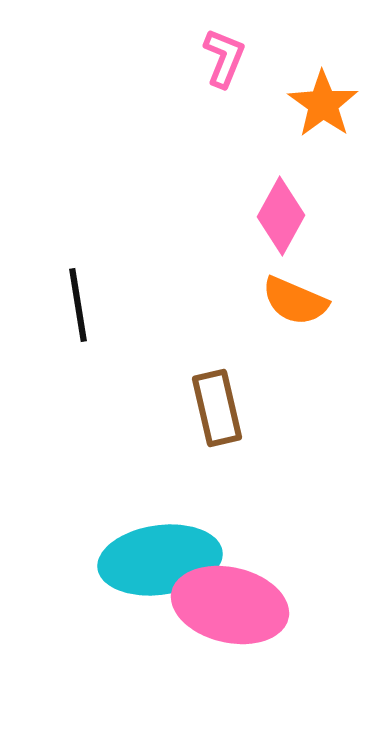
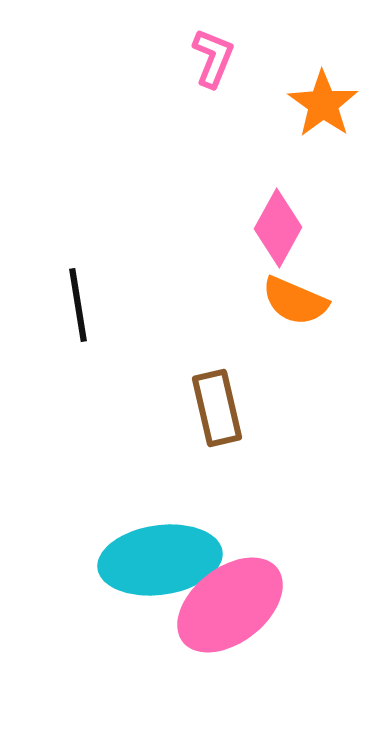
pink L-shape: moved 11 px left
pink diamond: moved 3 px left, 12 px down
pink ellipse: rotated 51 degrees counterclockwise
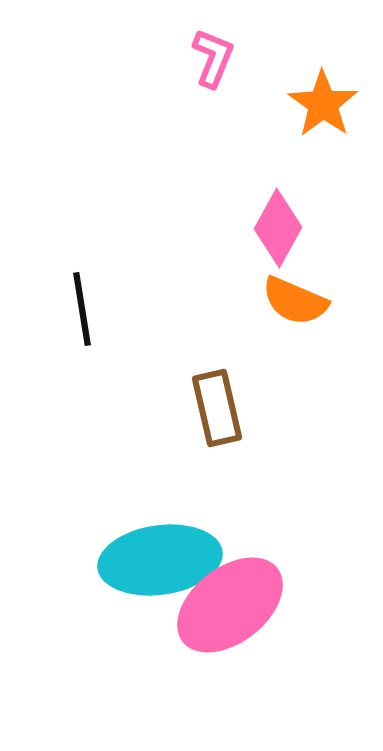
black line: moved 4 px right, 4 px down
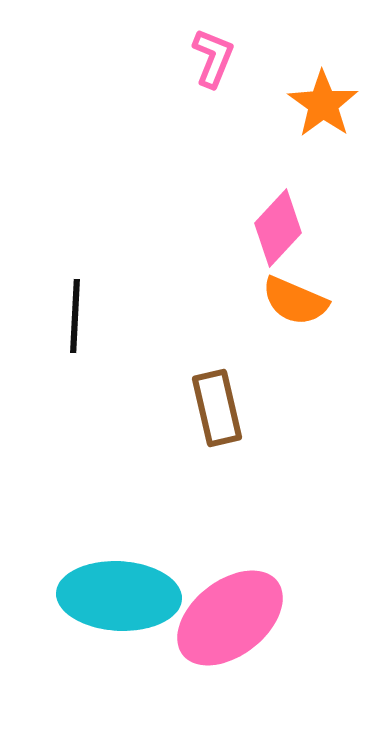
pink diamond: rotated 14 degrees clockwise
black line: moved 7 px left, 7 px down; rotated 12 degrees clockwise
cyan ellipse: moved 41 px left, 36 px down; rotated 11 degrees clockwise
pink ellipse: moved 13 px down
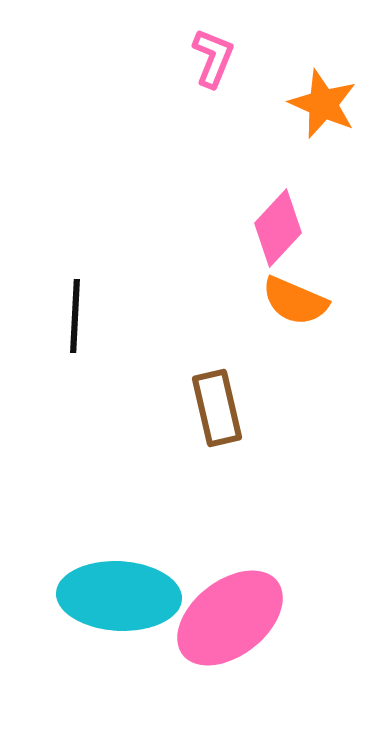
orange star: rotated 12 degrees counterclockwise
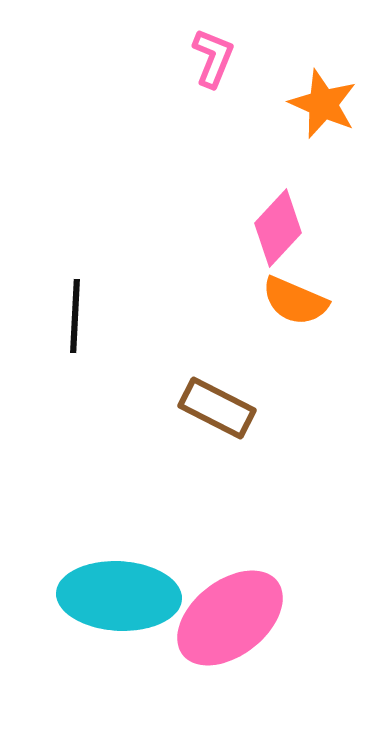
brown rectangle: rotated 50 degrees counterclockwise
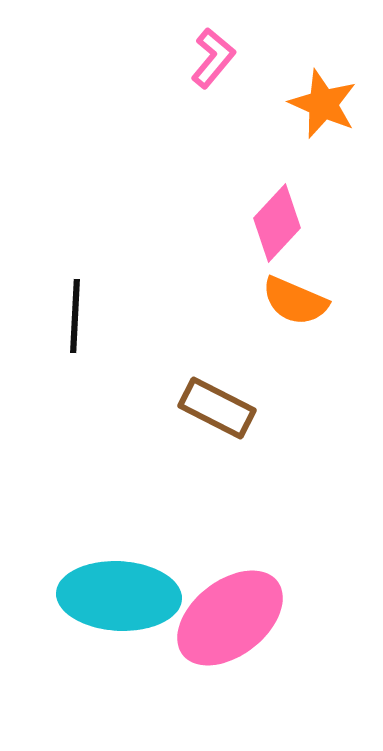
pink L-shape: rotated 18 degrees clockwise
pink diamond: moved 1 px left, 5 px up
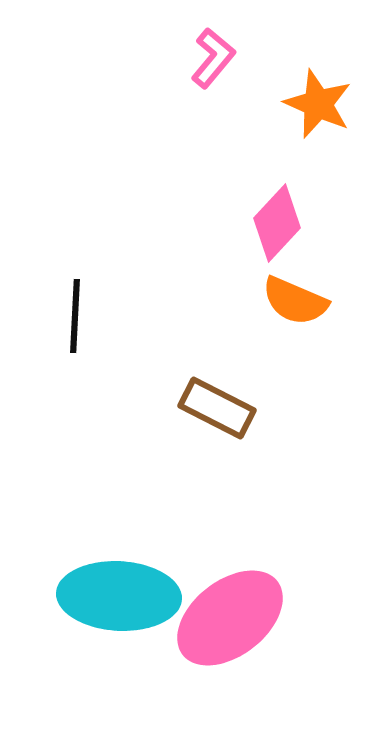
orange star: moved 5 px left
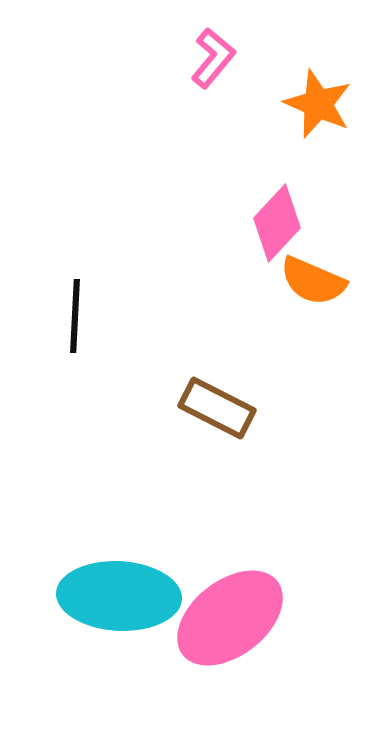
orange semicircle: moved 18 px right, 20 px up
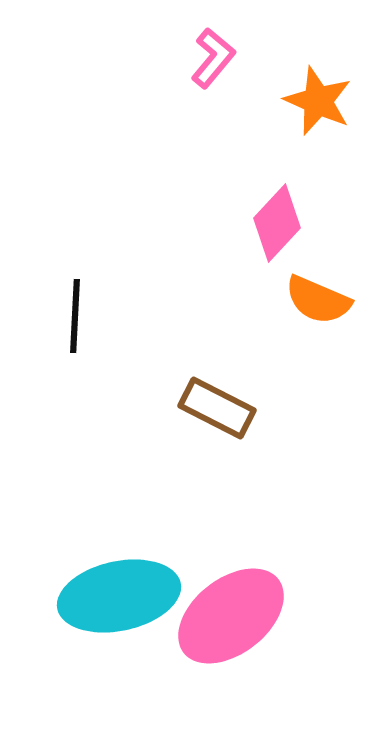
orange star: moved 3 px up
orange semicircle: moved 5 px right, 19 px down
cyan ellipse: rotated 15 degrees counterclockwise
pink ellipse: moved 1 px right, 2 px up
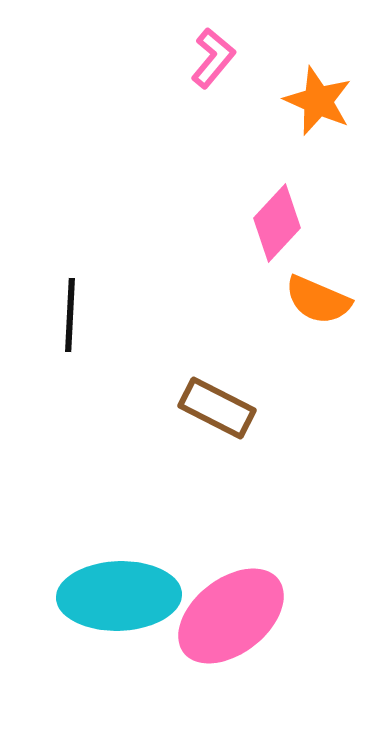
black line: moved 5 px left, 1 px up
cyan ellipse: rotated 10 degrees clockwise
